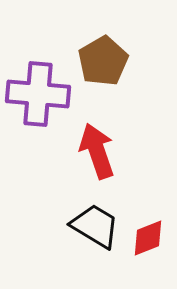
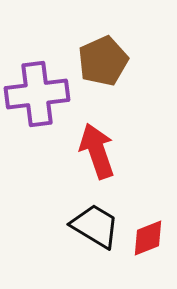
brown pentagon: rotated 6 degrees clockwise
purple cross: moved 1 px left; rotated 12 degrees counterclockwise
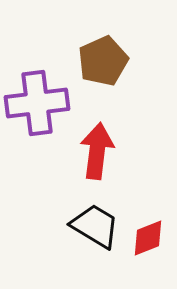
purple cross: moved 9 px down
red arrow: rotated 26 degrees clockwise
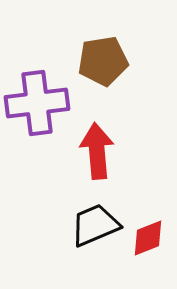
brown pentagon: rotated 15 degrees clockwise
red arrow: rotated 12 degrees counterclockwise
black trapezoid: moved 1 px up; rotated 54 degrees counterclockwise
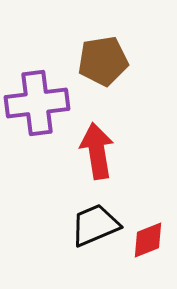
red arrow: rotated 4 degrees counterclockwise
red diamond: moved 2 px down
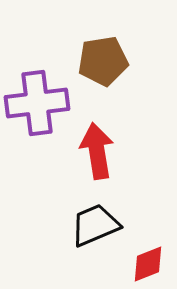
red diamond: moved 24 px down
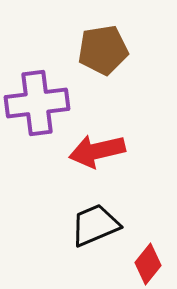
brown pentagon: moved 11 px up
red arrow: rotated 94 degrees counterclockwise
red diamond: rotated 30 degrees counterclockwise
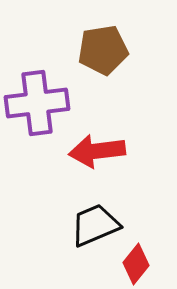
red arrow: rotated 6 degrees clockwise
red diamond: moved 12 px left
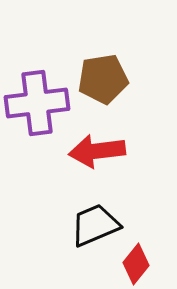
brown pentagon: moved 29 px down
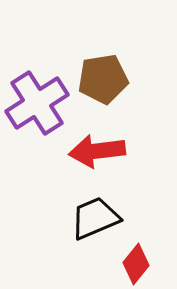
purple cross: rotated 26 degrees counterclockwise
black trapezoid: moved 7 px up
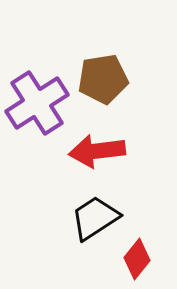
black trapezoid: rotated 10 degrees counterclockwise
red diamond: moved 1 px right, 5 px up
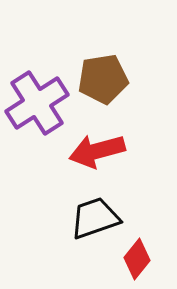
red arrow: rotated 8 degrees counterclockwise
black trapezoid: rotated 14 degrees clockwise
